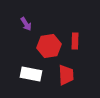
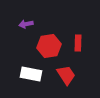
purple arrow: rotated 112 degrees clockwise
red rectangle: moved 3 px right, 2 px down
red trapezoid: rotated 30 degrees counterclockwise
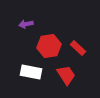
red rectangle: moved 5 px down; rotated 49 degrees counterclockwise
white rectangle: moved 2 px up
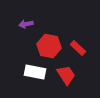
red hexagon: rotated 20 degrees clockwise
white rectangle: moved 4 px right
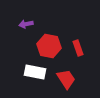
red rectangle: rotated 28 degrees clockwise
red trapezoid: moved 4 px down
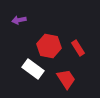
purple arrow: moved 7 px left, 4 px up
red rectangle: rotated 14 degrees counterclockwise
white rectangle: moved 2 px left, 3 px up; rotated 25 degrees clockwise
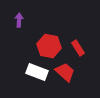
purple arrow: rotated 104 degrees clockwise
white rectangle: moved 4 px right, 3 px down; rotated 15 degrees counterclockwise
red trapezoid: moved 1 px left, 7 px up; rotated 15 degrees counterclockwise
